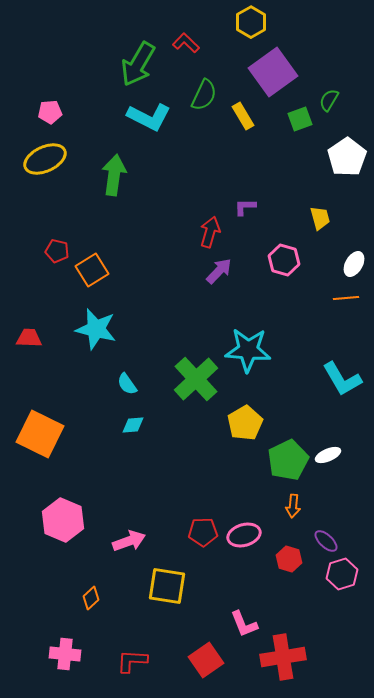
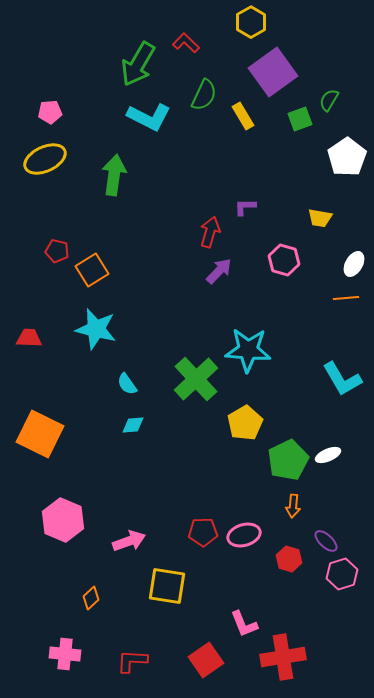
yellow trapezoid at (320, 218): rotated 115 degrees clockwise
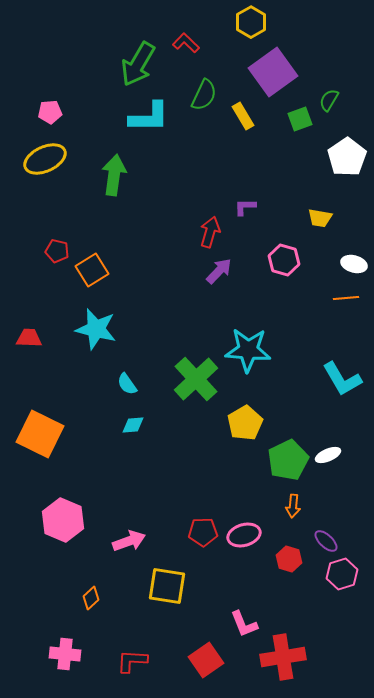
cyan L-shape at (149, 117): rotated 27 degrees counterclockwise
white ellipse at (354, 264): rotated 75 degrees clockwise
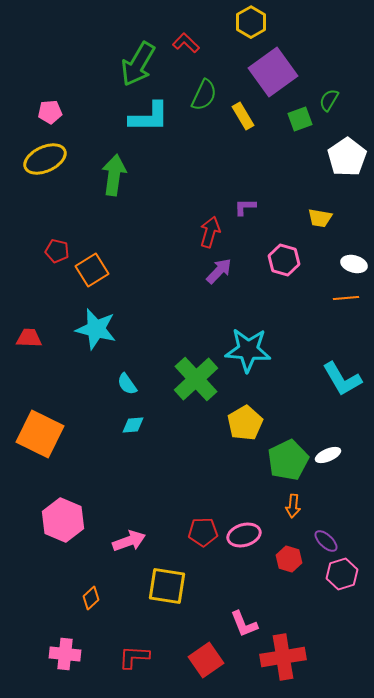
red L-shape at (132, 661): moved 2 px right, 4 px up
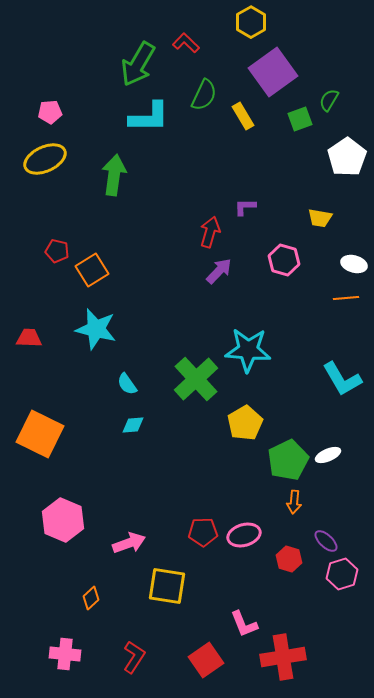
orange arrow at (293, 506): moved 1 px right, 4 px up
pink arrow at (129, 541): moved 2 px down
red L-shape at (134, 657): rotated 120 degrees clockwise
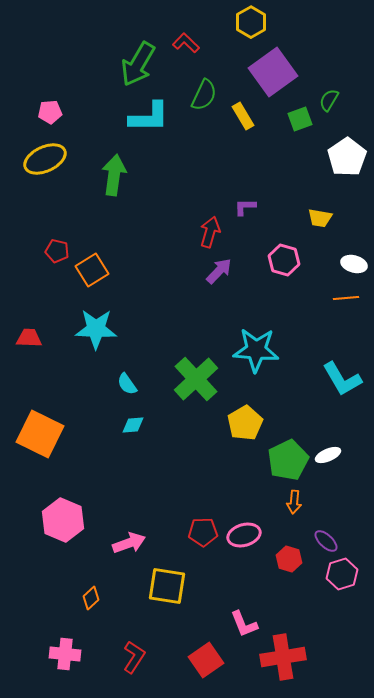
cyan star at (96, 329): rotated 12 degrees counterclockwise
cyan star at (248, 350): moved 8 px right
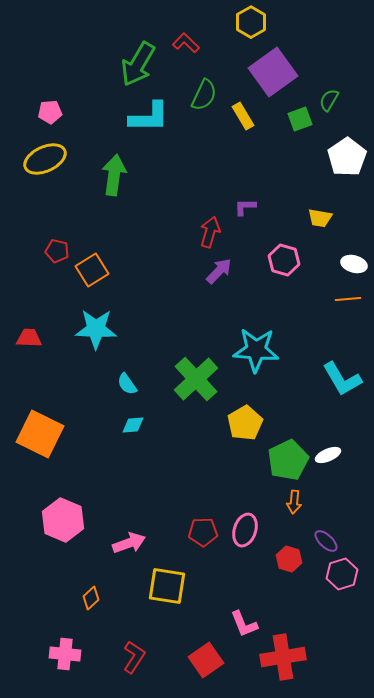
orange line at (346, 298): moved 2 px right, 1 px down
pink ellipse at (244, 535): moved 1 px right, 5 px up; rotated 56 degrees counterclockwise
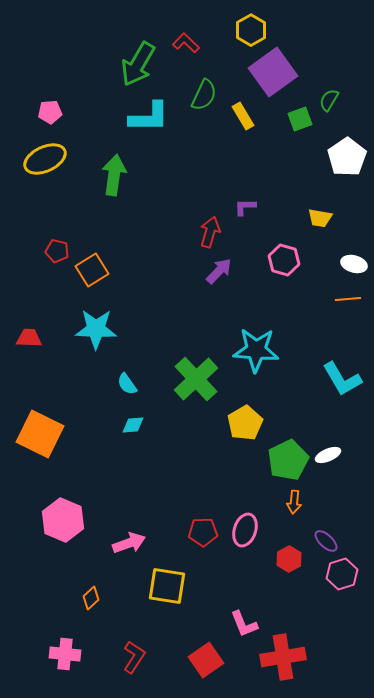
yellow hexagon at (251, 22): moved 8 px down
red hexagon at (289, 559): rotated 15 degrees clockwise
